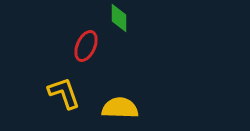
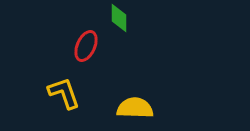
yellow semicircle: moved 15 px right
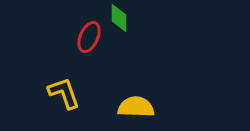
red ellipse: moved 3 px right, 9 px up
yellow semicircle: moved 1 px right, 1 px up
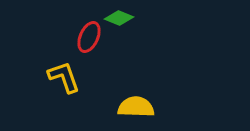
green diamond: rotated 68 degrees counterclockwise
yellow L-shape: moved 16 px up
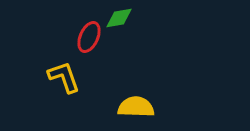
green diamond: rotated 32 degrees counterclockwise
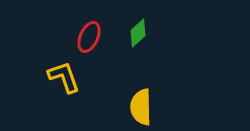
green diamond: moved 19 px right, 15 px down; rotated 32 degrees counterclockwise
yellow semicircle: moved 5 px right; rotated 93 degrees counterclockwise
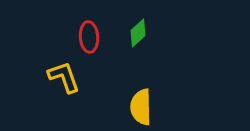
red ellipse: rotated 28 degrees counterclockwise
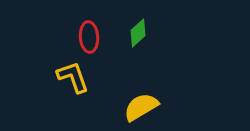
yellow L-shape: moved 9 px right
yellow semicircle: rotated 60 degrees clockwise
